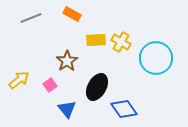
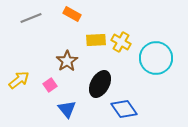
black ellipse: moved 3 px right, 3 px up
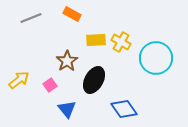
black ellipse: moved 6 px left, 4 px up
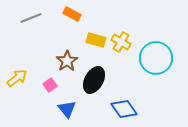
yellow rectangle: rotated 18 degrees clockwise
yellow arrow: moved 2 px left, 2 px up
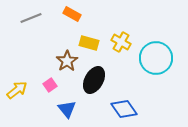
yellow rectangle: moved 7 px left, 3 px down
yellow arrow: moved 12 px down
